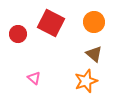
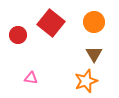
red square: rotated 12 degrees clockwise
red circle: moved 1 px down
brown triangle: rotated 18 degrees clockwise
pink triangle: moved 3 px left; rotated 32 degrees counterclockwise
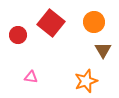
brown triangle: moved 9 px right, 4 px up
pink triangle: moved 1 px up
